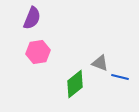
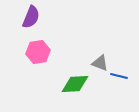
purple semicircle: moved 1 px left, 1 px up
blue line: moved 1 px left, 1 px up
green diamond: rotated 36 degrees clockwise
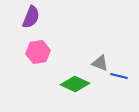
green diamond: rotated 28 degrees clockwise
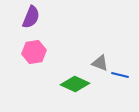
pink hexagon: moved 4 px left
blue line: moved 1 px right, 1 px up
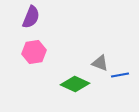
blue line: rotated 24 degrees counterclockwise
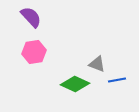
purple semicircle: rotated 65 degrees counterclockwise
gray triangle: moved 3 px left, 1 px down
blue line: moved 3 px left, 5 px down
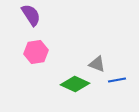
purple semicircle: moved 2 px up; rotated 10 degrees clockwise
pink hexagon: moved 2 px right
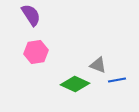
gray triangle: moved 1 px right, 1 px down
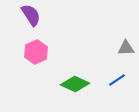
pink hexagon: rotated 15 degrees counterclockwise
gray triangle: moved 28 px right, 17 px up; rotated 24 degrees counterclockwise
blue line: rotated 24 degrees counterclockwise
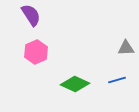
blue line: rotated 18 degrees clockwise
